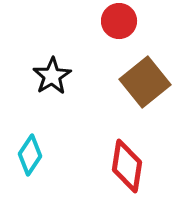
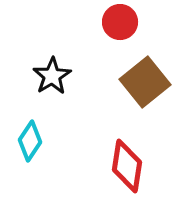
red circle: moved 1 px right, 1 px down
cyan diamond: moved 14 px up
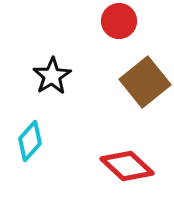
red circle: moved 1 px left, 1 px up
cyan diamond: rotated 9 degrees clockwise
red diamond: rotated 56 degrees counterclockwise
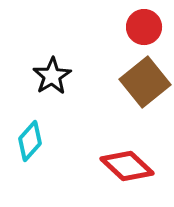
red circle: moved 25 px right, 6 px down
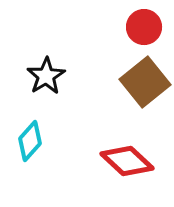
black star: moved 6 px left
red diamond: moved 5 px up
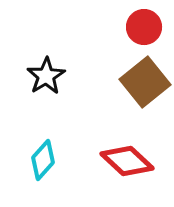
cyan diamond: moved 13 px right, 19 px down
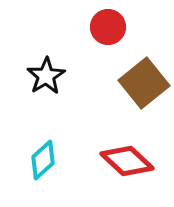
red circle: moved 36 px left
brown square: moved 1 px left, 1 px down
cyan diamond: rotated 6 degrees clockwise
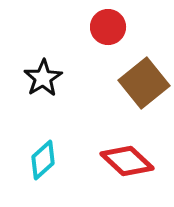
black star: moved 3 px left, 2 px down
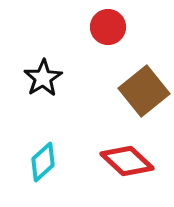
brown square: moved 8 px down
cyan diamond: moved 2 px down
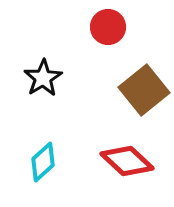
brown square: moved 1 px up
